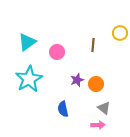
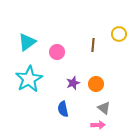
yellow circle: moved 1 px left, 1 px down
purple star: moved 4 px left, 3 px down
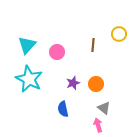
cyan triangle: moved 3 px down; rotated 12 degrees counterclockwise
cyan star: rotated 16 degrees counterclockwise
pink arrow: rotated 104 degrees counterclockwise
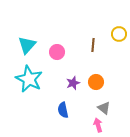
orange circle: moved 2 px up
blue semicircle: moved 1 px down
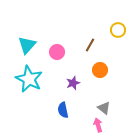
yellow circle: moved 1 px left, 4 px up
brown line: moved 3 px left; rotated 24 degrees clockwise
orange circle: moved 4 px right, 12 px up
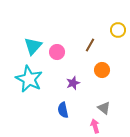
cyan triangle: moved 6 px right, 1 px down
orange circle: moved 2 px right
pink arrow: moved 3 px left, 1 px down
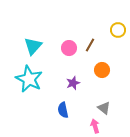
pink circle: moved 12 px right, 4 px up
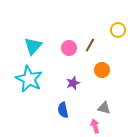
gray triangle: rotated 24 degrees counterclockwise
